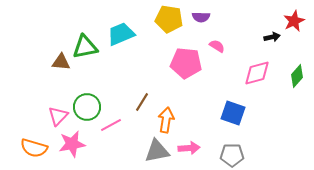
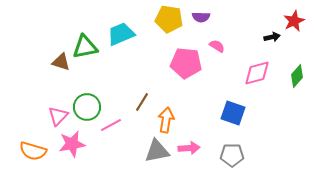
brown triangle: rotated 12 degrees clockwise
orange semicircle: moved 1 px left, 3 px down
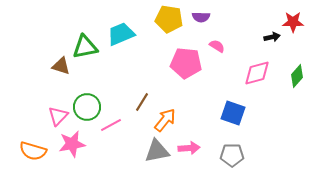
red star: moved 1 px left, 1 px down; rotated 25 degrees clockwise
brown triangle: moved 4 px down
orange arrow: moved 1 px left; rotated 30 degrees clockwise
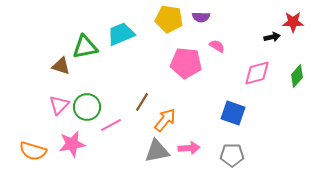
pink triangle: moved 1 px right, 11 px up
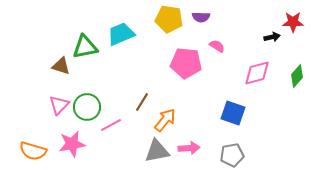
gray pentagon: rotated 10 degrees counterclockwise
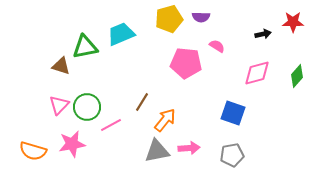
yellow pentagon: rotated 24 degrees counterclockwise
black arrow: moved 9 px left, 3 px up
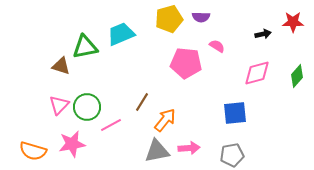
blue square: moved 2 px right; rotated 25 degrees counterclockwise
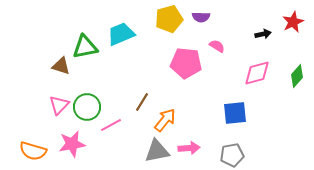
red star: rotated 25 degrees counterclockwise
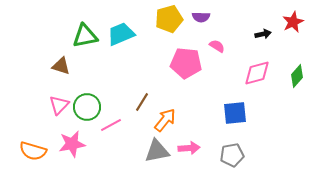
green triangle: moved 11 px up
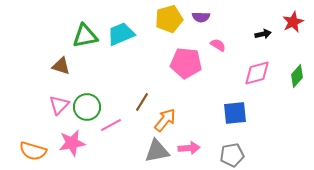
pink semicircle: moved 1 px right, 1 px up
pink star: moved 1 px up
